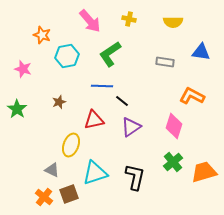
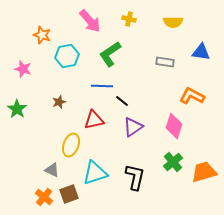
purple triangle: moved 2 px right
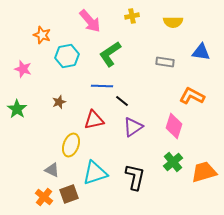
yellow cross: moved 3 px right, 3 px up; rotated 24 degrees counterclockwise
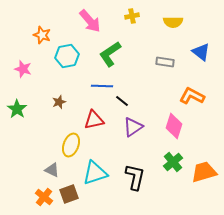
blue triangle: rotated 30 degrees clockwise
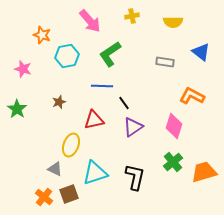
black line: moved 2 px right, 2 px down; rotated 16 degrees clockwise
gray triangle: moved 3 px right, 1 px up
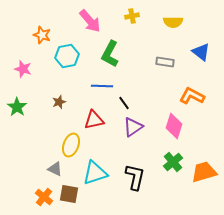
green L-shape: rotated 28 degrees counterclockwise
green star: moved 2 px up
brown square: rotated 30 degrees clockwise
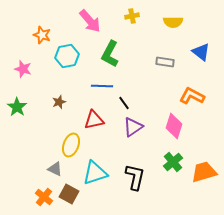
brown square: rotated 18 degrees clockwise
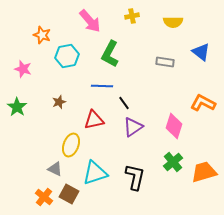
orange L-shape: moved 11 px right, 7 px down
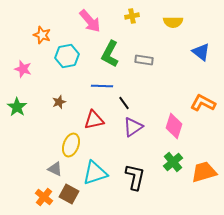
gray rectangle: moved 21 px left, 2 px up
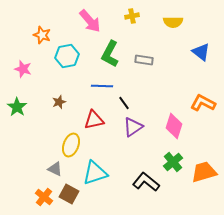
black L-shape: moved 11 px right, 5 px down; rotated 64 degrees counterclockwise
